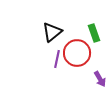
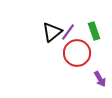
green rectangle: moved 2 px up
purple line: moved 11 px right, 27 px up; rotated 24 degrees clockwise
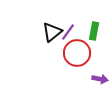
green rectangle: rotated 30 degrees clockwise
purple arrow: rotated 49 degrees counterclockwise
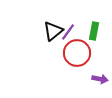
black triangle: moved 1 px right, 1 px up
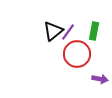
red circle: moved 1 px down
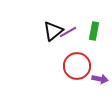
purple line: rotated 24 degrees clockwise
red circle: moved 12 px down
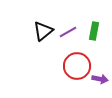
black triangle: moved 10 px left
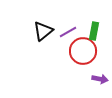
red circle: moved 6 px right, 15 px up
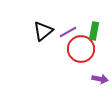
red circle: moved 2 px left, 2 px up
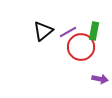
red circle: moved 2 px up
